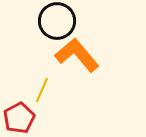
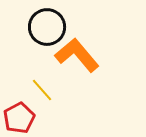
black circle: moved 10 px left, 6 px down
yellow line: rotated 65 degrees counterclockwise
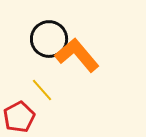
black circle: moved 2 px right, 12 px down
red pentagon: moved 1 px up
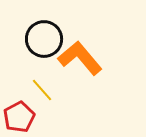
black circle: moved 5 px left
orange L-shape: moved 3 px right, 3 px down
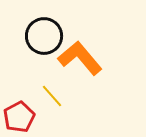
black circle: moved 3 px up
yellow line: moved 10 px right, 6 px down
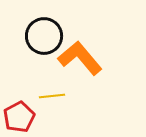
yellow line: rotated 55 degrees counterclockwise
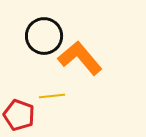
red pentagon: moved 2 px up; rotated 24 degrees counterclockwise
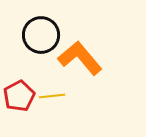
black circle: moved 3 px left, 1 px up
red pentagon: moved 19 px up; rotated 24 degrees clockwise
